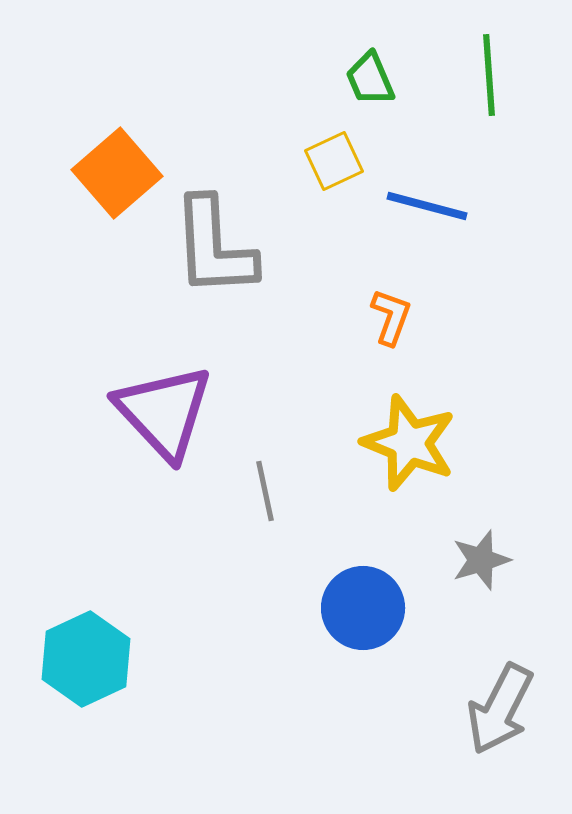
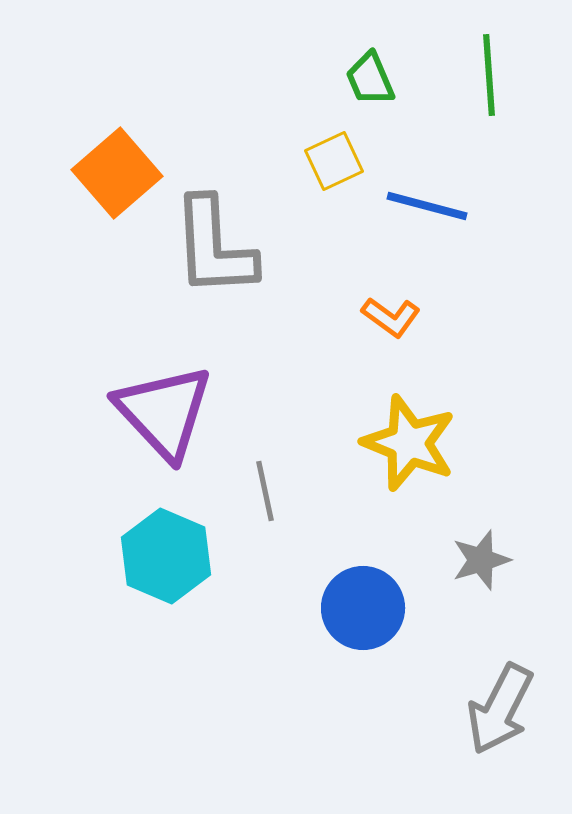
orange L-shape: rotated 106 degrees clockwise
cyan hexagon: moved 80 px right, 103 px up; rotated 12 degrees counterclockwise
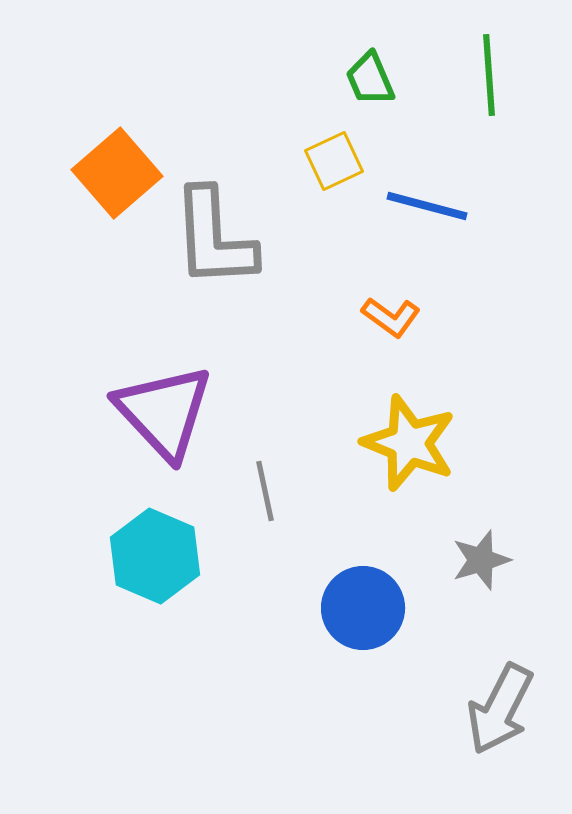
gray L-shape: moved 9 px up
cyan hexagon: moved 11 px left
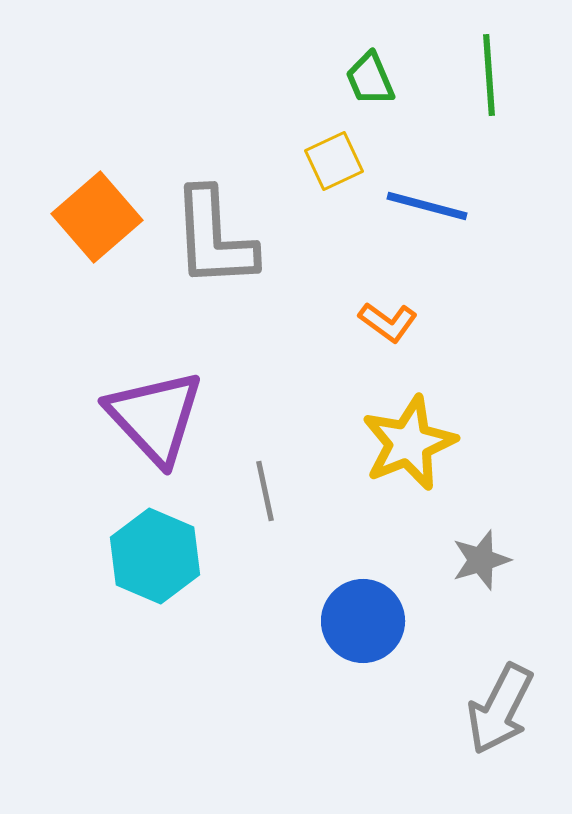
orange square: moved 20 px left, 44 px down
orange L-shape: moved 3 px left, 5 px down
purple triangle: moved 9 px left, 5 px down
yellow star: rotated 28 degrees clockwise
blue circle: moved 13 px down
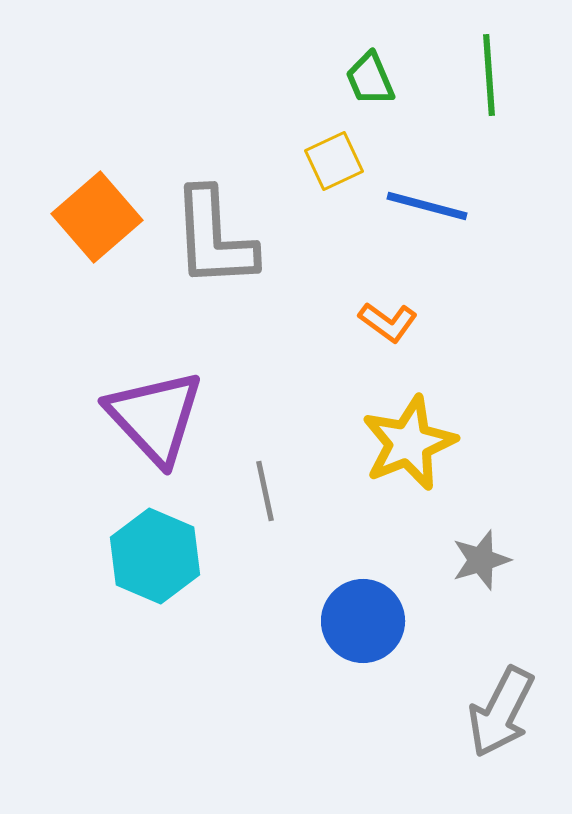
gray arrow: moved 1 px right, 3 px down
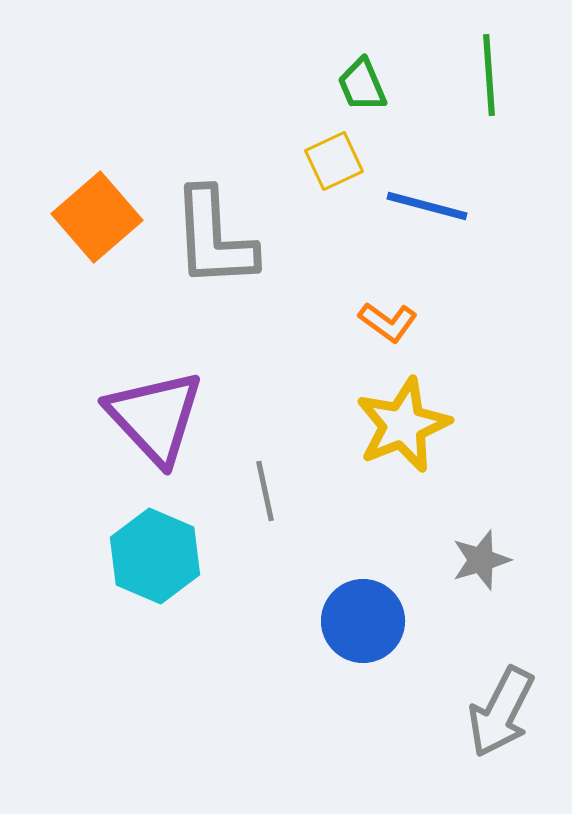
green trapezoid: moved 8 px left, 6 px down
yellow star: moved 6 px left, 18 px up
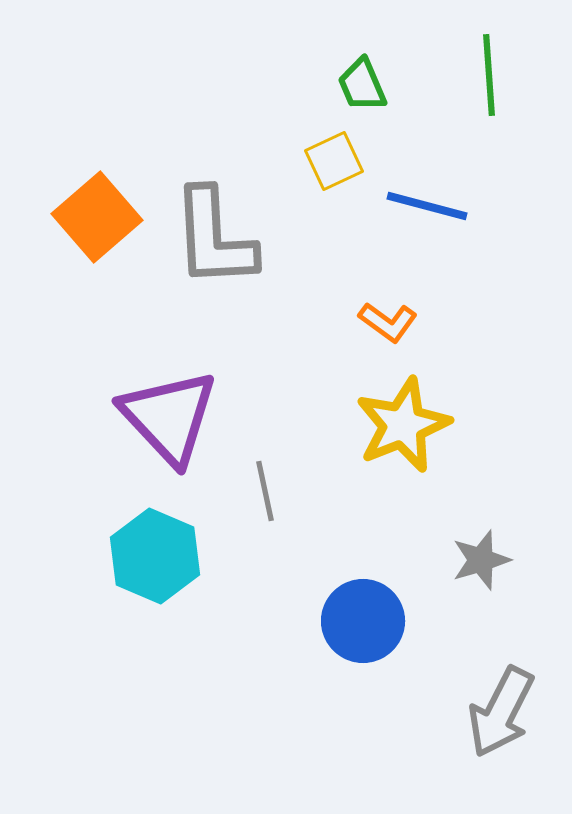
purple triangle: moved 14 px right
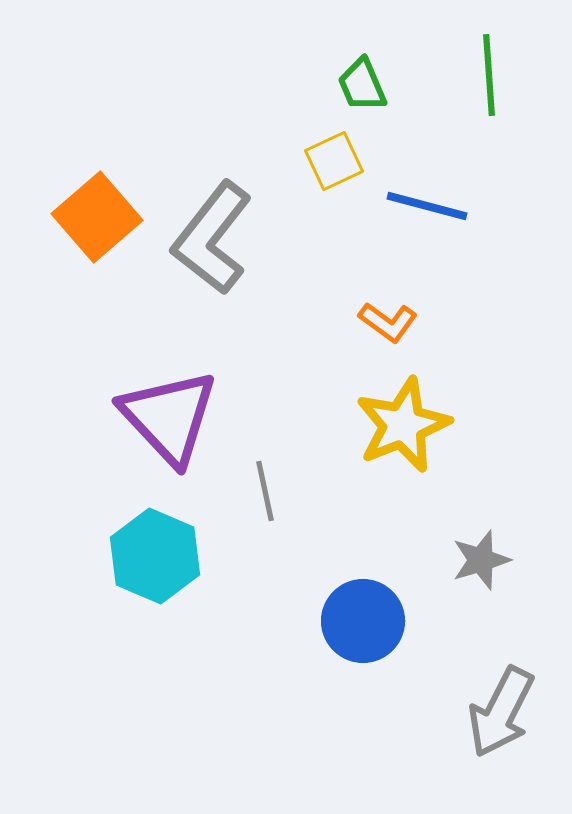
gray L-shape: moved 2 px left; rotated 41 degrees clockwise
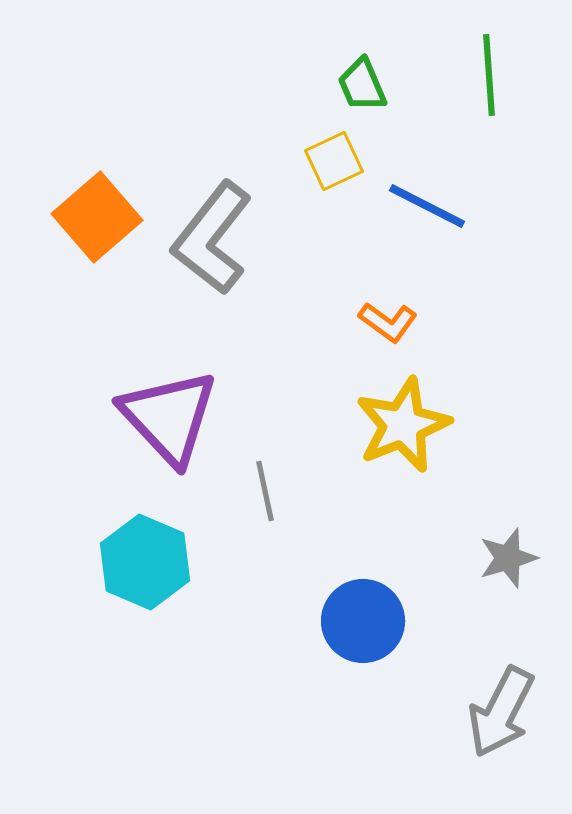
blue line: rotated 12 degrees clockwise
cyan hexagon: moved 10 px left, 6 px down
gray star: moved 27 px right, 2 px up
